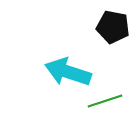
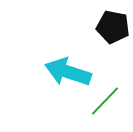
green line: rotated 28 degrees counterclockwise
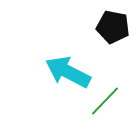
cyan arrow: rotated 9 degrees clockwise
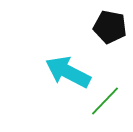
black pentagon: moved 3 px left
